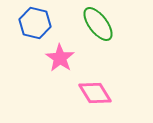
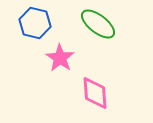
green ellipse: rotated 15 degrees counterclockwise
pink diamond: rotated 28 degrees clockwise
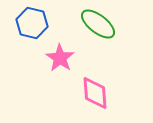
blue hexagon: moved 3 px left
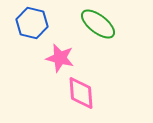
pink star: rotated 20 degrees counterclockwise
pink diamond: moved 14 px left
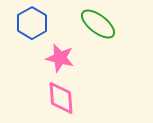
blue hexagon: rotated 16 degrees clockwise
pink diamond: moved 20 px left, 5 px down
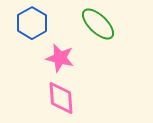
green ellipse: rotated 6 degrees clockwise
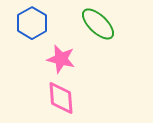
pink star: moved 1 px right, 1 px down
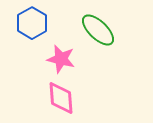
green ellipse: moved 6 px down
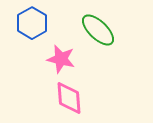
pink diamond: moved 8 px right
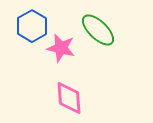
blue hexagon: moved 3 px down
pink star: moved 11 px up
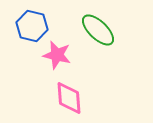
blue hexagon: rotated 16 degrees counterclockwise
pink star: moved 4 px left, 7 px down
